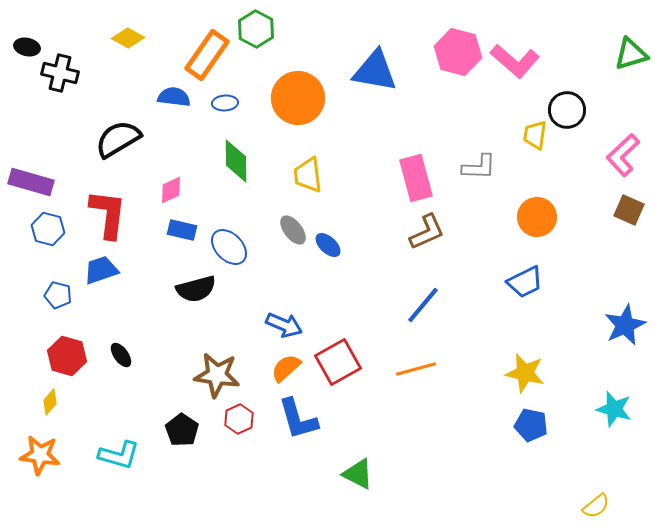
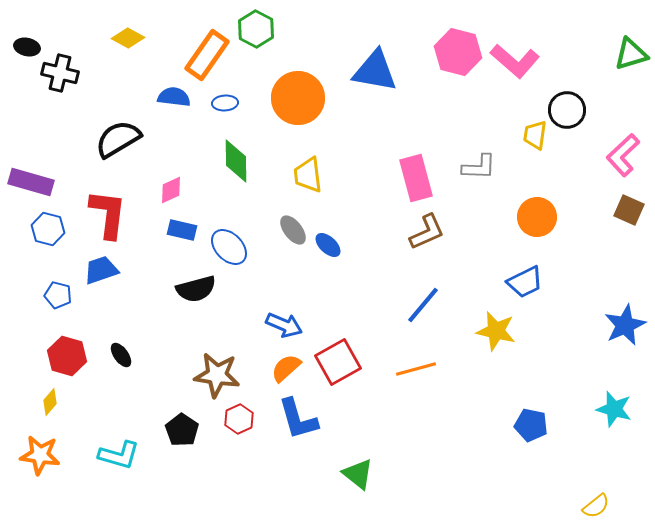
yellow star at (525, 373): moved 29 px left, 42 px up
green triangle at (358, 474): rotated 12 degrees clockwise
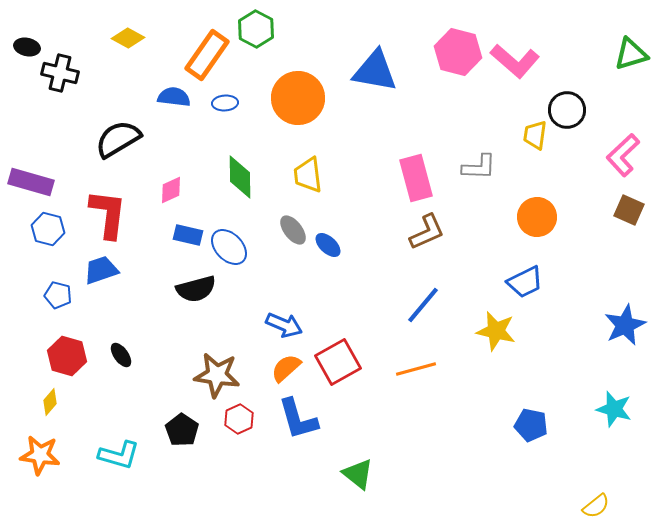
green diamond at (236, 161): moved 4 px right, 16 px down
blue rectangle at (182, 230): moved 6 px right, 5 px down
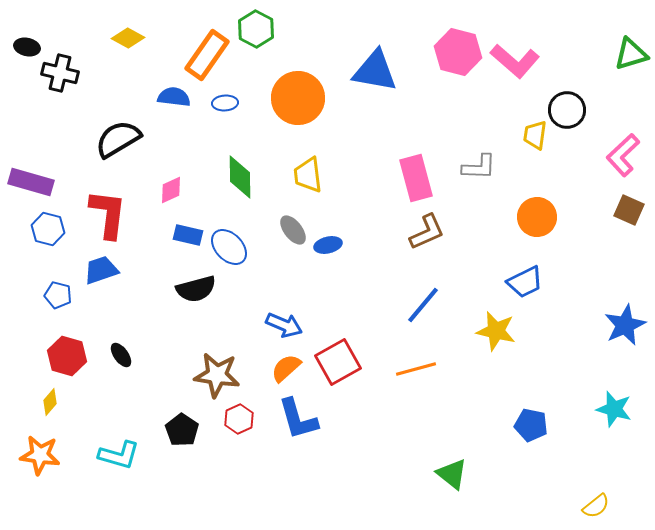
blue ellipse at (328, 245): rotated 56 degrees counterclockwise
green triangle at (358, 474): moved 94 px right
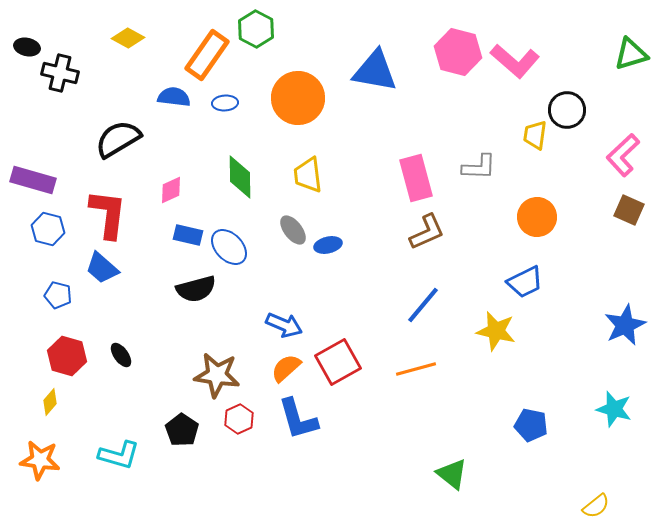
purple rectangle at (31, 182): moved 2 px right, 2 px up
blue trapezoid at (101, 270): moved 1 px right, 2 px up; rotated 120 degrees counterclockwise
orange star at (40, 455): moved 5 px down
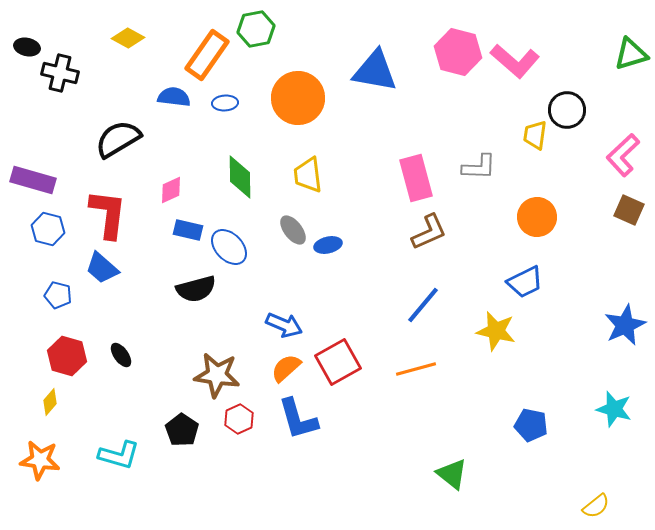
green hexagon at (256, 29): rotated 21 degrees clockwise
brown L-shape at (427, 232): moved 2 px right
blue rectangle at (188, 235): moved 5 px up
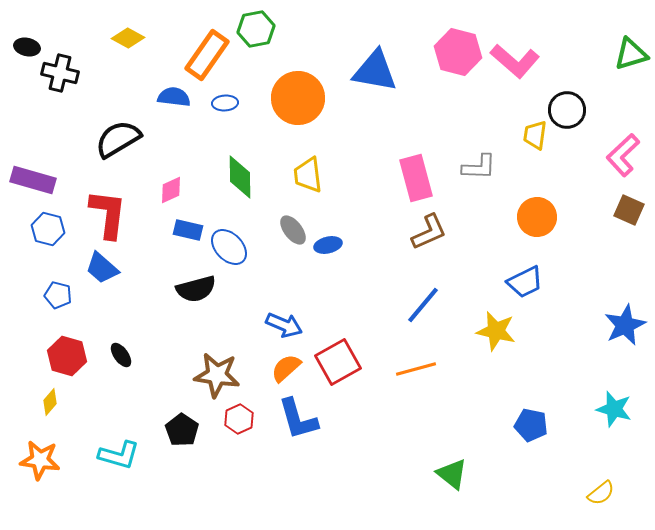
yellow semicircle at (596, 506): moved 5 px right, 13 px up
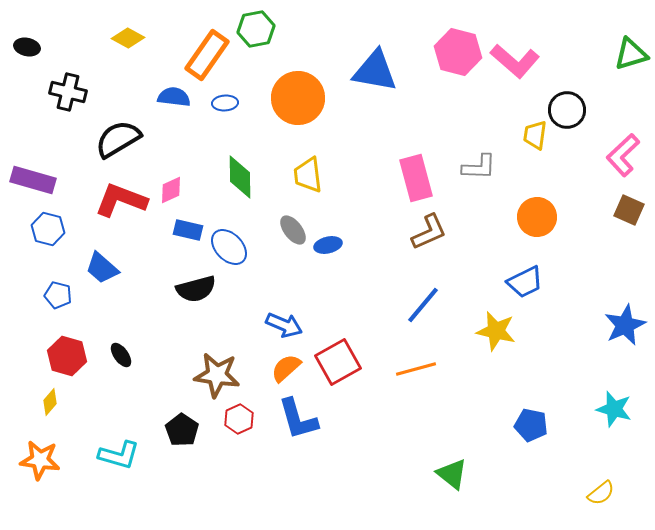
black cross at (60, 73): moved 8 px right, 19 px down
red L-shape at (108, 214): moved 13 px right, 14 px up; rotated 76 degrees counterclockwise
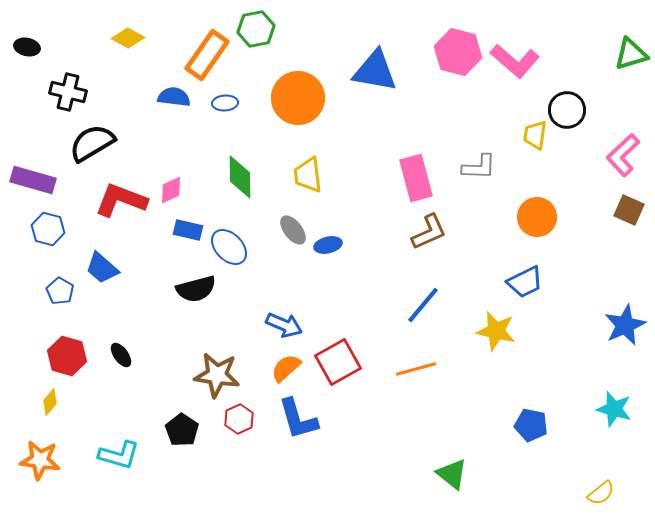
black semicircle at (118, 139): moved 26 px left, 4 px down
blue pentagon at (58, 295): moved 2 px right, 4 px up; rotated 16 degrees clockwise
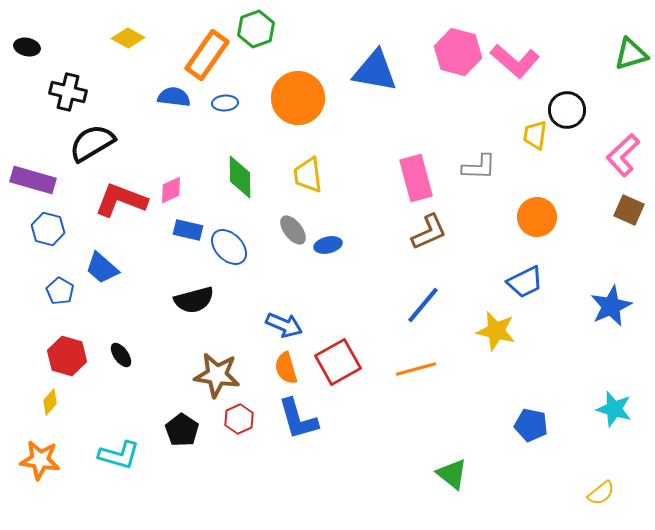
green hexagon at (256, 29): rotated 9 degrees counterclockwise
black semicircle at (196, 289): moved 2 px left, 11 px down
blue star at (625, 325): moved 14 px left, 19 px up
orange semicircle at (286, 368): rotated 64 degrees counterclockwise
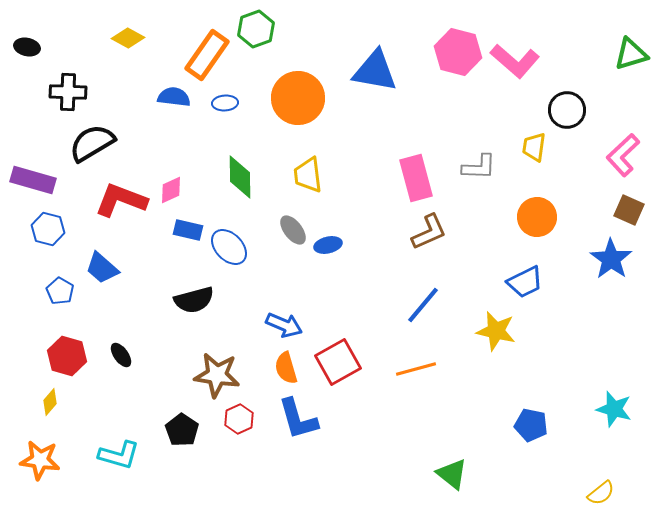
black cross at (68, 92): rotated 12 degrees counterclockwise
yellow trapezoid at (535, 135): moved 1 px left, 12 px down
blue star at (611, 306): moved 47 px up; rotated 12 degrees counterclockwise
